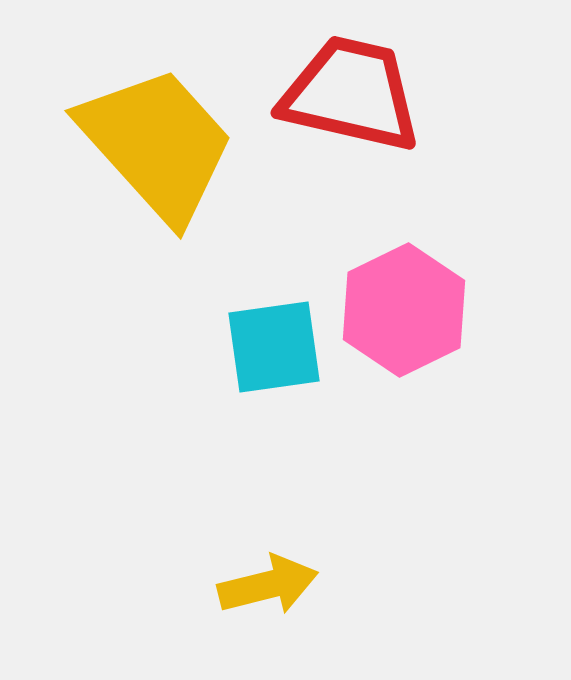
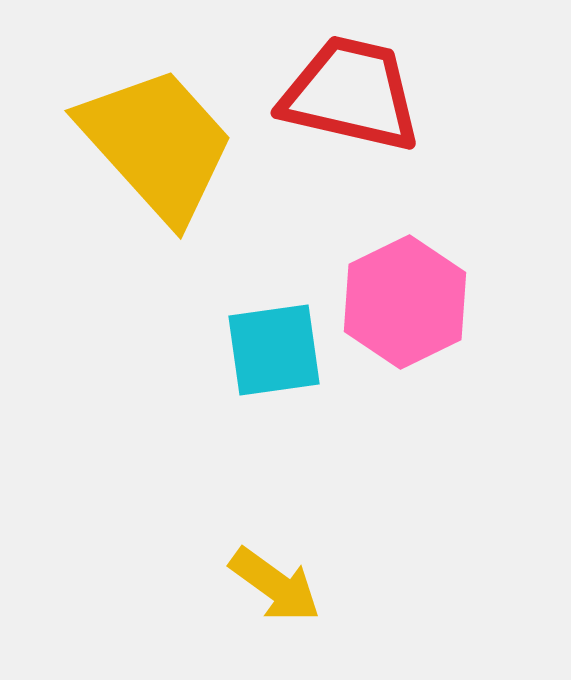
pink hexagon: moved 1 px right, 8 px up
cyan square: moved 3 px down
yellow arrow: moved 7 px right; rotated 50 degrees clockwise
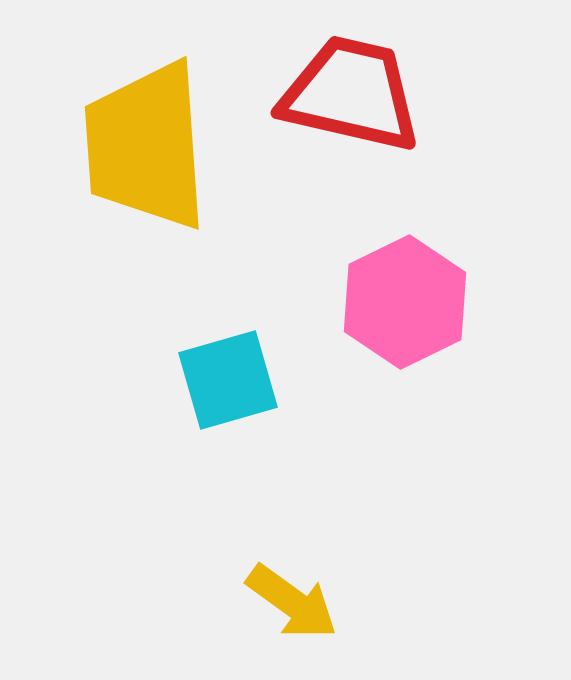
yellow trapezoid: moved 11 px left, 2 px down; rotated 142 degrees counterclockwise
cyan square: moved 46 px left, 30 px down; rotated 8 degrees counterclockwise
yellow arrow: moved 17 px right, 17 px down
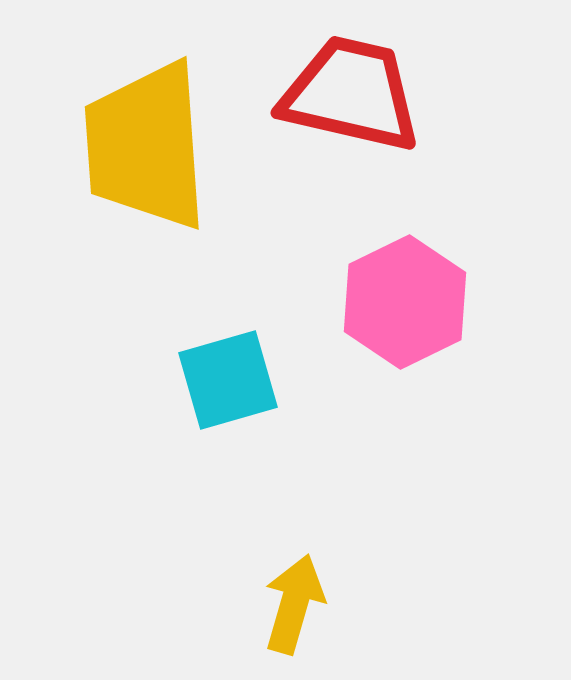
yellow arrow: moved 2 px right, 2 px down; rotated 110 degrees counterclockwise
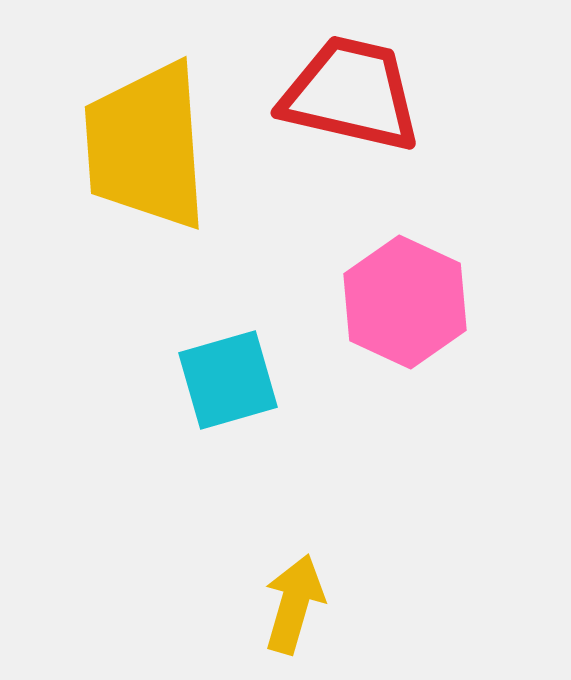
pink hexagon: rotated 9 degrees counterclockwise
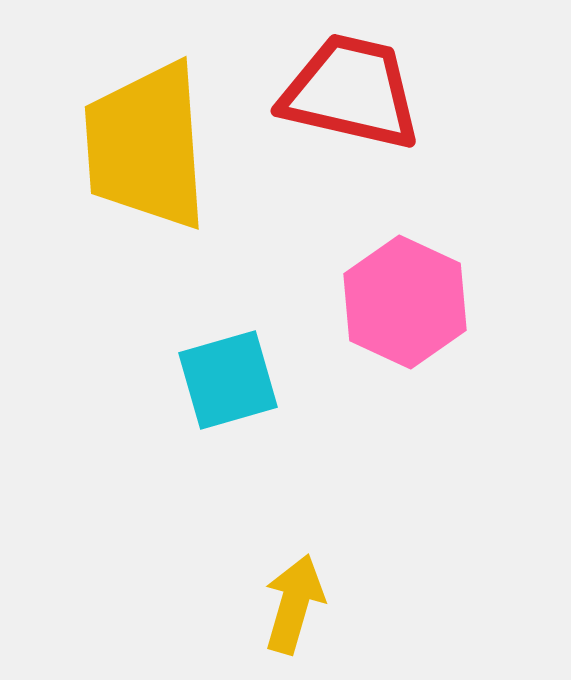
red trapezoid: moved 2 px up
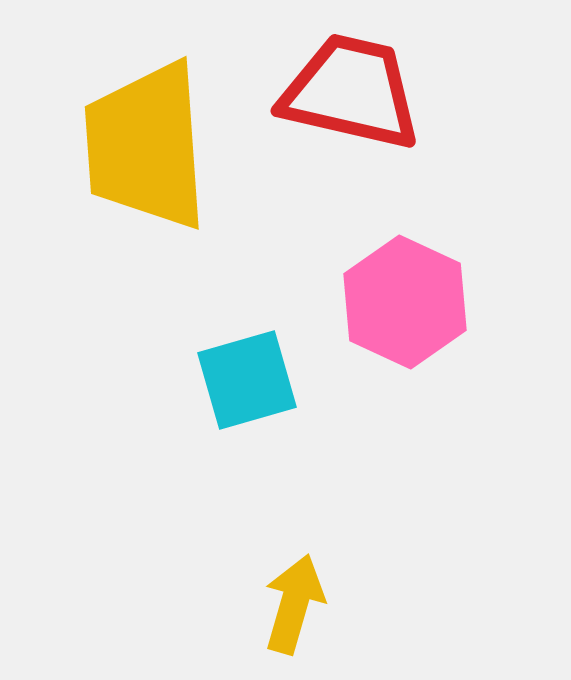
cyan square: moved 19 px right
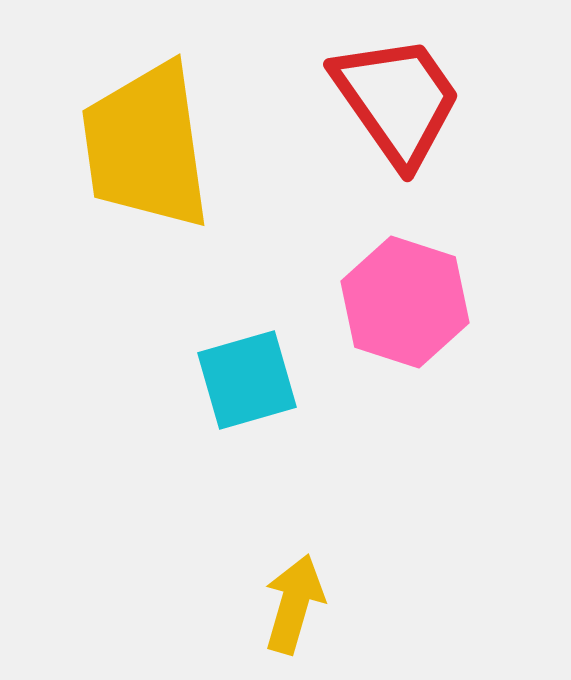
red trapezoid: moved 46 px right, 8 px down; rotated 42 degrees clockwise
yellow trapezoid: rotated 4 degrees counterclockwise
pink hexagon: rotated 7 degrees counterclockwise
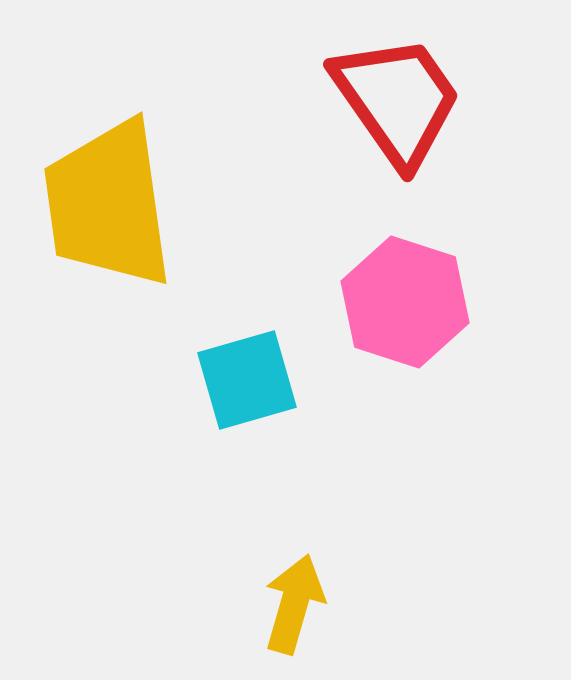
yellow trapezoid: moved 38 px left, 58 px down
